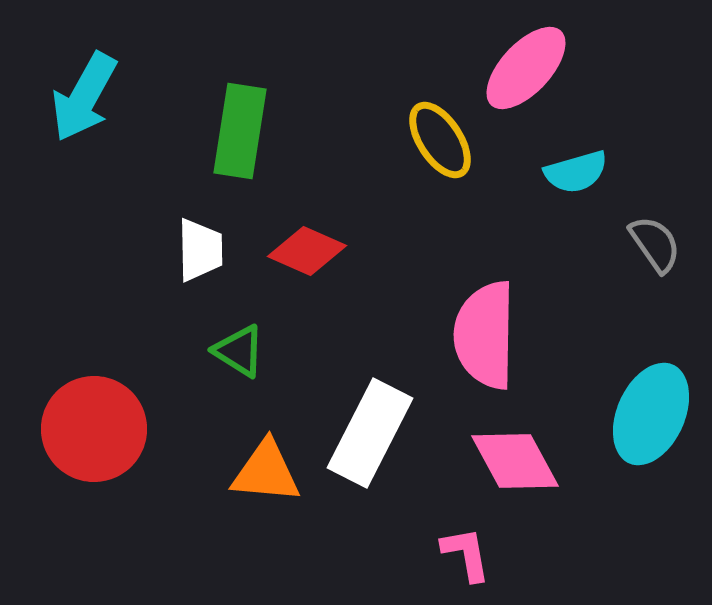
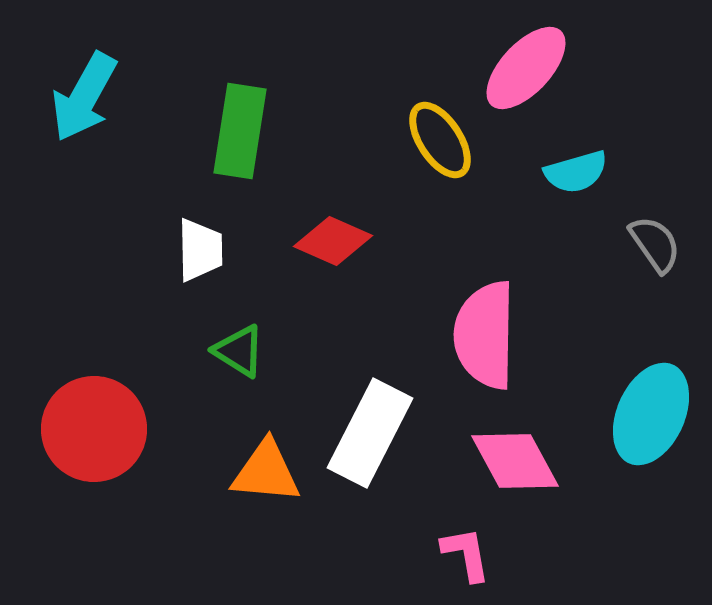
red diamond: moved 26 px right, 10 px up
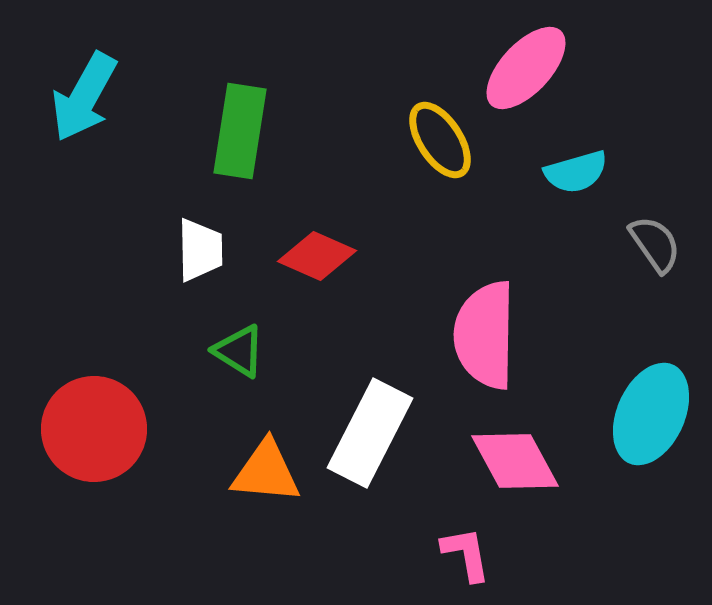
red diamond: moved 16 px left, 15 px down
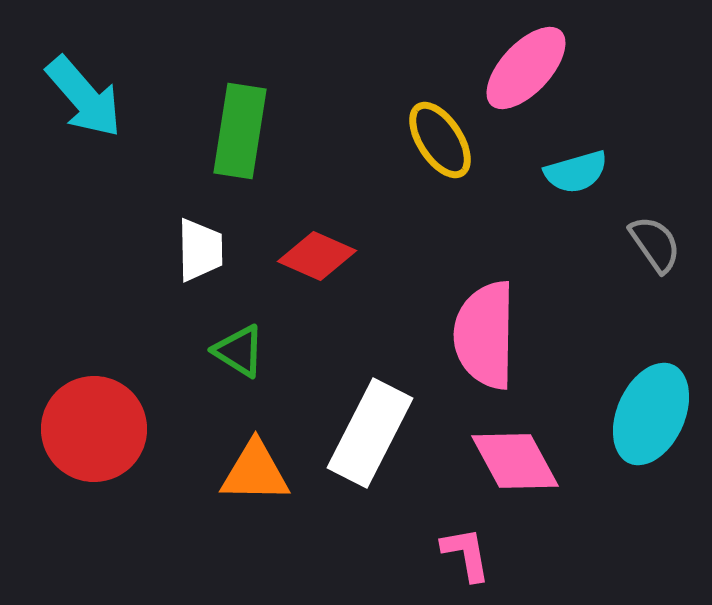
cyan arrow: rotated 70 degrees counterclockwise
orange triangle: moved 11 px left; rotated 4 degrees counterclockwise
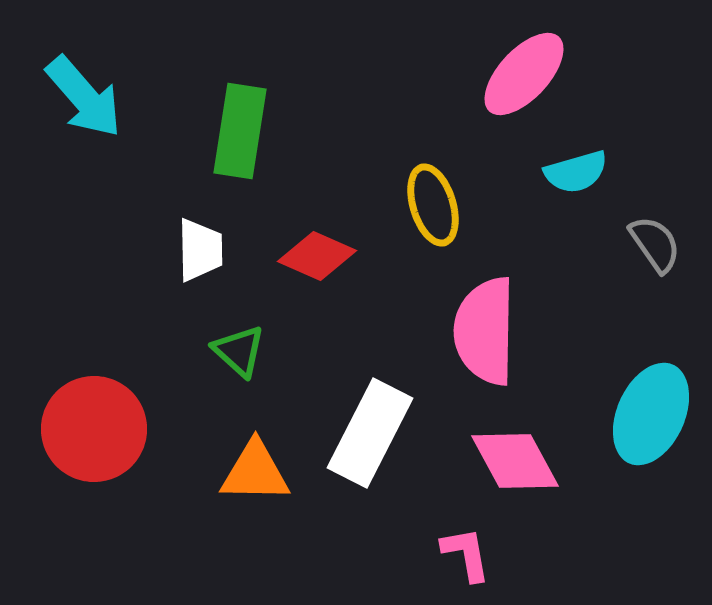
pink ellipse: moved 2 px left, 6 px down
yellow ellipse: moved 7 px left, 65 px down; rotated 16 degrees clockwise
pink semicircle: moved 4 px up
green triangle: rotated 10 degrees clockwise
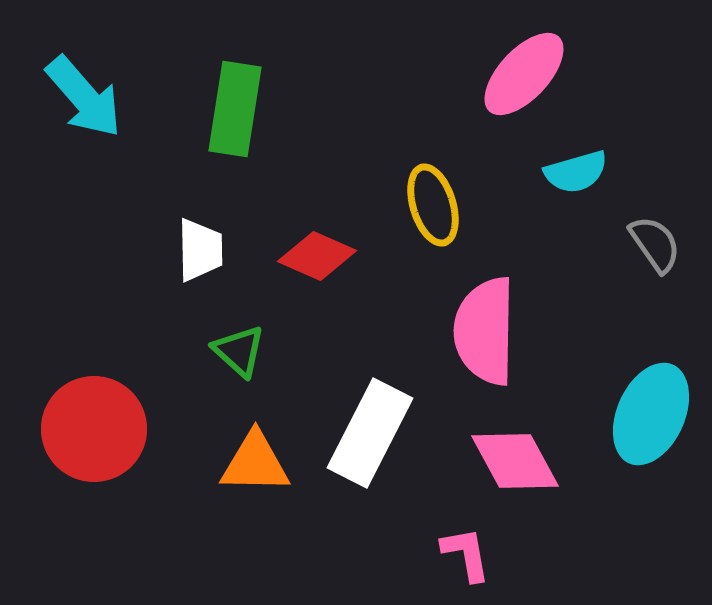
green rectangle: moved 5 px left, 22 px up
orange triangle: moved 9 px up
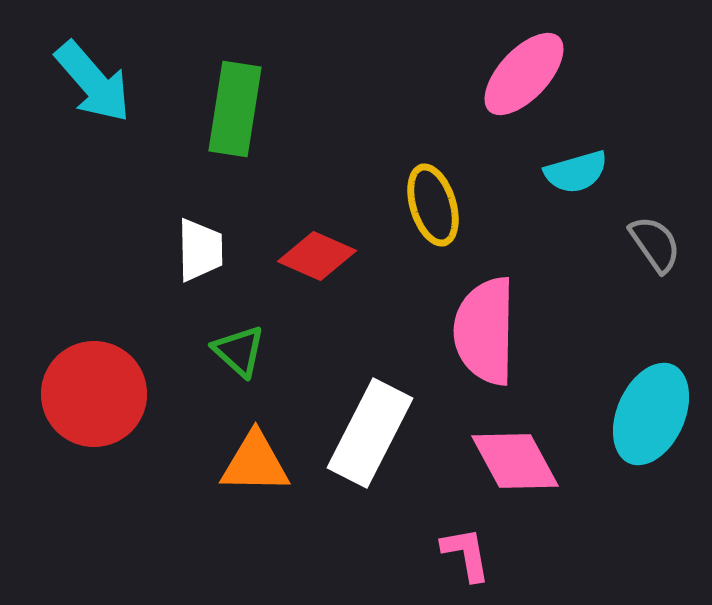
cyan arrow: moved 9 px right, 15 px up
red circle: moved 35 px up
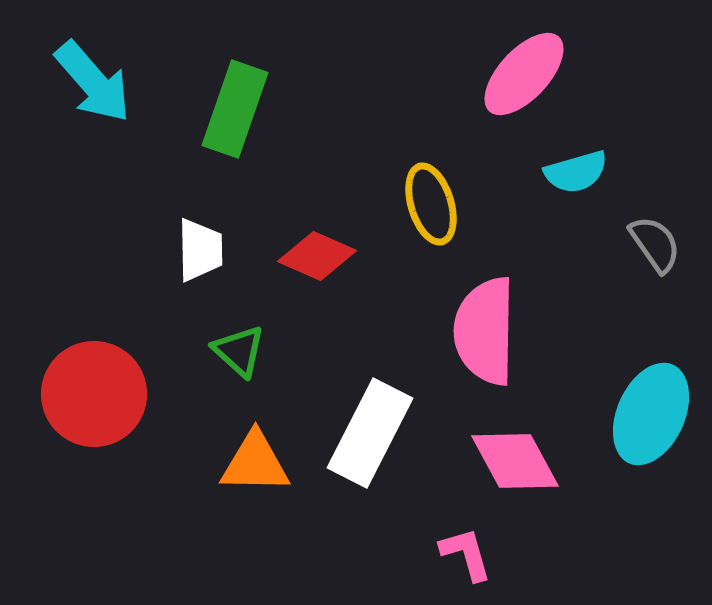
green rectangle: rotated 10 degrees clockwise
yellow ellipse: moved 2 px left, 1 px up
pink L-shape: rotated 6 degrees counterclockwise
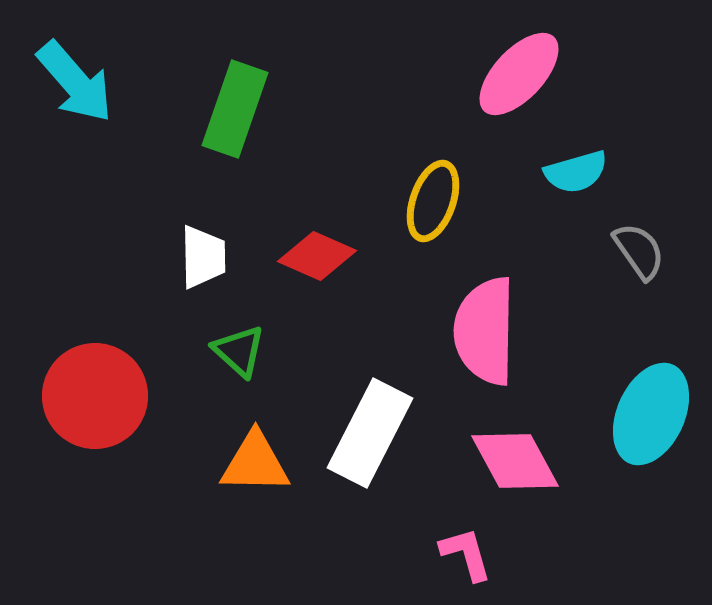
pink ellipse: moved 5 px left
cyan arrow: moved 18 px left
yellow ellipse: moved 2 px right, 3 px up; rotated 36 degrees clockwise
gray semicircle: moved 16 px left, 7 px down
white trapezoid: moved 3 px right, 7 px down
red circle: moved 1 px right, 2 px down
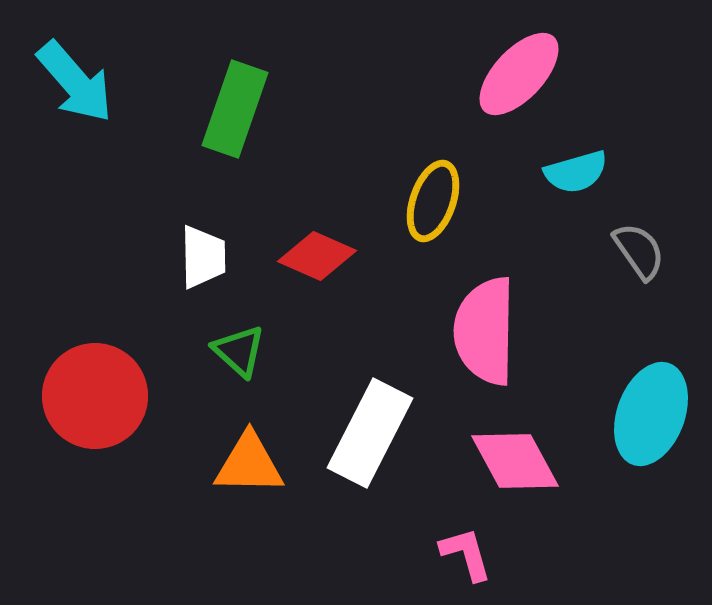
cyan ellipse: rotated 4 degrees counterclockwise
orange triangle: moved 6 px left, 1 px down
